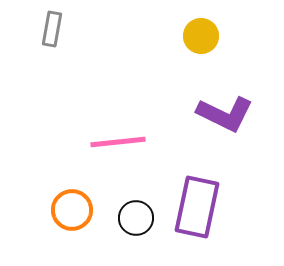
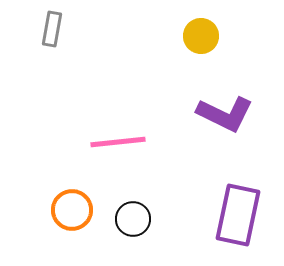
purple rectangle: moved 41 px right, 8 px down
black circle: moved 3 px left, 1 px down
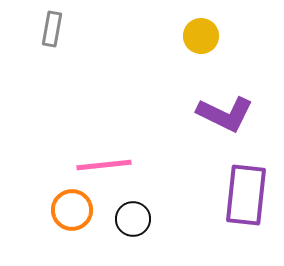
pink line: moved 14 px left, 23 px down
purple rectangle: moved 8 px right, 20 px up; rotated 6 degrees counterclockwise
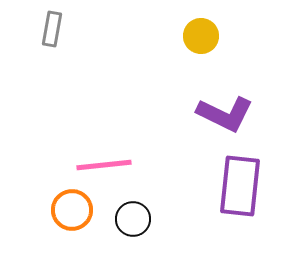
purple rectangle: moved 6 px left, 9 px up
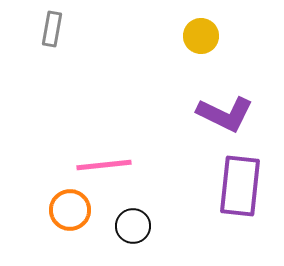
orange circle: moved 2 px left
black circle: moved 7 px down
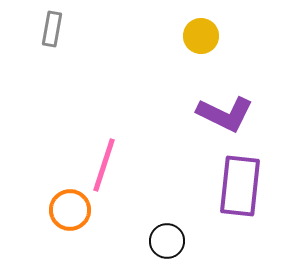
pink line: rotated 66 degrees counterclockwise
black circle: moved 34 px right, 15 px down
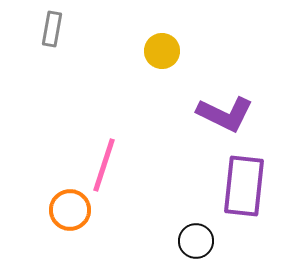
yellow circle: moved 39 px left, 15 px down
purple rectangle: moved 4 px right
black circle: moved 29 px right
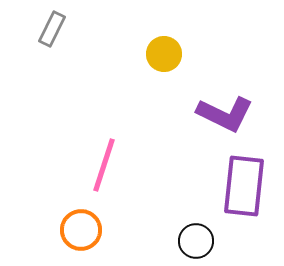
gray rectangle: rotated 16 degrees clockwise
yellow circle: moved 2 px right, 3 px down
orange circle: moved 11 px right, 20 px down
